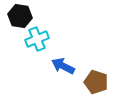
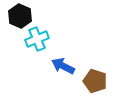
black hexagon: rotated 15 degrees clockwise
brown pentagon: moved 1 px left, 1 px up
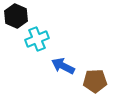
black hexagon: moved 4 px left
brown pentagon: rotated 20 degrees counterclockwise
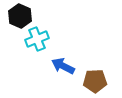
black hexagon: moved 4 px right
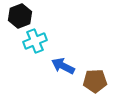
black hexagon: rotated 15 degrees clockwise
cyan cross: moved 2 px left, 2 px down
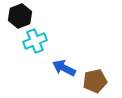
blue arrow: moved 1 px right, 2 px down
brown pentagon: rotated 10 degrees counterclockwise
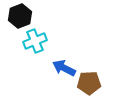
brown pentagon: moved 6 px left, 2 px down; rotated 10 degrees clockwise
